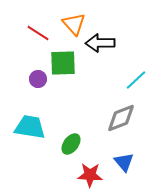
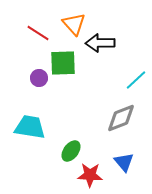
purple circle: moved 1 px right, 1 px up
green ellipse: moved 7 px down
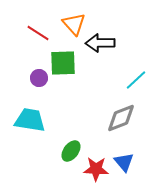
cyan trapezoid: moved 7 px up
red star: moved 6 px right, 6 px up
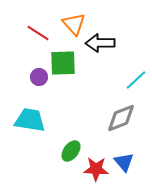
purple circle: moved 1 px up
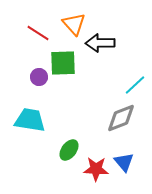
cyan line: moved 1 px left, 5 px down
green ellipse: moved 2 px left, 1 px up
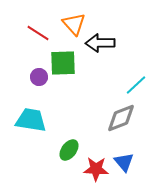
cyan line: moved 1 px right
cyan trapezoid: moved 1 px right
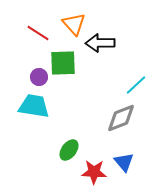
cyan trapezoid: moved 3 px right, 14 px up
red star: moved 2 px left, 3 px down
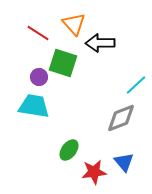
green square: rotated 20 degrees clockwise
red star: rotated 10 degrees counterclockwise
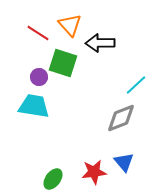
orange triangle: moved 4 px left, 1 px down
green ellipse: moved 16 px left, 29 px down
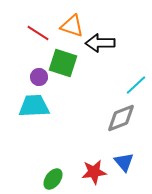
orange triangle: moved 2 px right, 1 px down; rotated 30 degrees counterclockwise
cyan trapezoid: rotated 12 degrees counterclockwise
